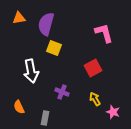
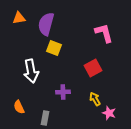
purple cross: moved 1 px right; rotated 24 degrees counterclockwise
pink star: moved 4 px left, 1 px down
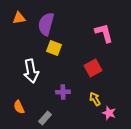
gray rectangle: rotated 32 degrees clockwise
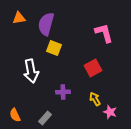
orange semicircle: moved 4 px left, 8 px down
pink star: moved 1 px right, 1 px up
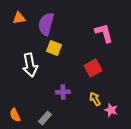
white arrow: moved 1 px left, 6 px up
pink star: moved 1 px right, 2 px up
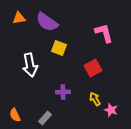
purple semicircle: moved 1 px right, 2 px up; rotated 70 degrees counterclockwise
yellow square: moved 5 px right
